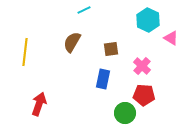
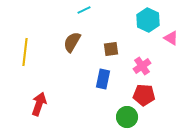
pink cross: rotated 12 degrees clockwise
green circle: moved 2 px right, 4 px down
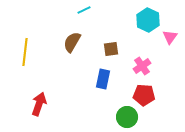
pink triangle: moved 1 px left, 1 px up; rotated 35 degrees clockwise
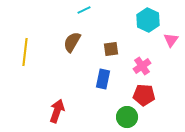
pink triangle: moved 1 px right, 3 px down
red arrow: moved 18 px right, 7 px down
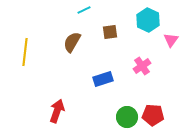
brown square: moved 1 px left, 17 px up
blue rectangle: rotated 60 degrees clockwise
red pentagon: moved 9 px right, 20 px down
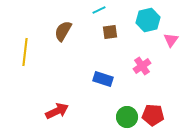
cyan line: moved 15 px right
cyan hexagon: rotated 20 degrees clockwise
brown semicircle: moved 9 px left, 11 px up
blue rectangle: rotated 36 degrees clockwise
red arrow: rotated 45 degrees clockwise
